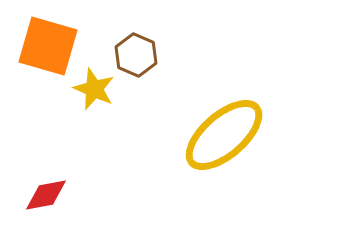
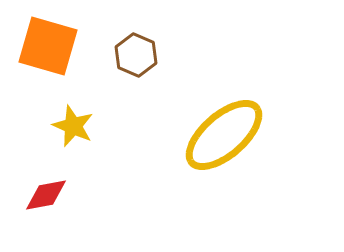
yellow star: moved 21 px left, 37 px down
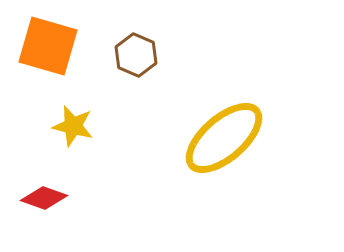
yellow star: rotated 9 degrees counterclockwise
yellow ellipse: moved 3 px down
red diamond: moved 2 px left, 3 px down; rotated 30 degrees clockwise
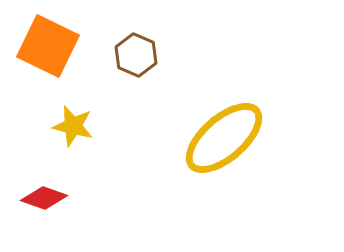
orange square: rotated 10 degrees clockwise
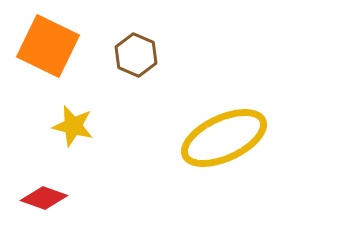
yellow ellipse: rotated 16 degrees clockwise
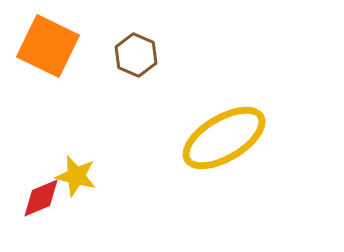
yellow star: moved 3 px right, 50 px down
yellow ellipse: rotated 6 degrees counterclockwise
red diamond: moved 3 px left; rotated 42 degrees counterclockwise
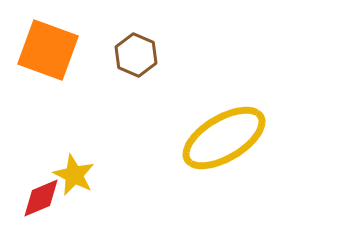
orange square: moved 4 px down; rotated 6 degrees counterclockwise
yellow star: moved 2 px left, 1 px up; rotated 12 degrees clockwise
